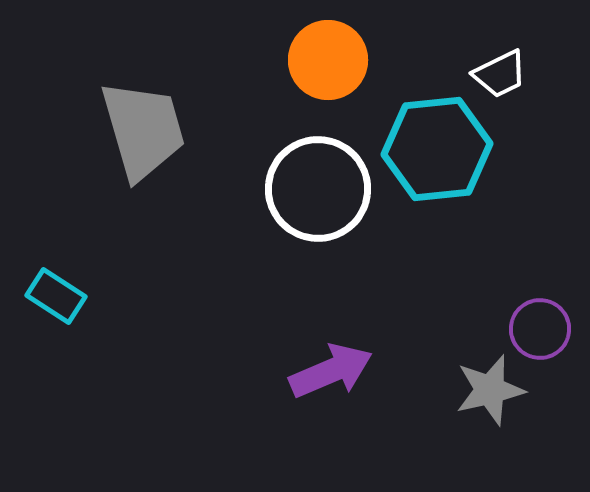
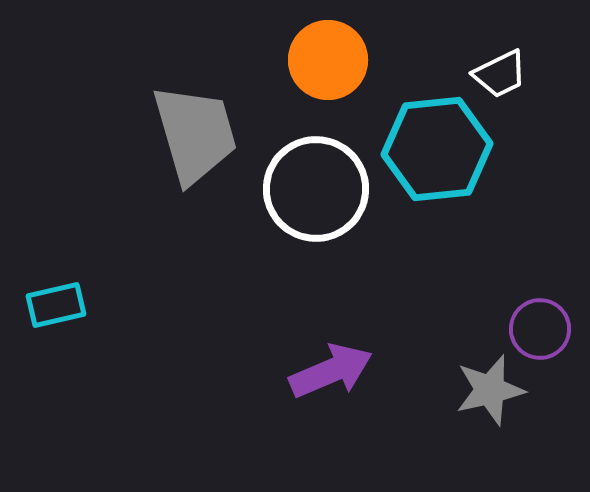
gray trapezoid: moved 52 px right, 4 px down
white circle: moved 2 px left
cyan rectangle: moved 9 px down; rotated 46 degrees counterclockwise
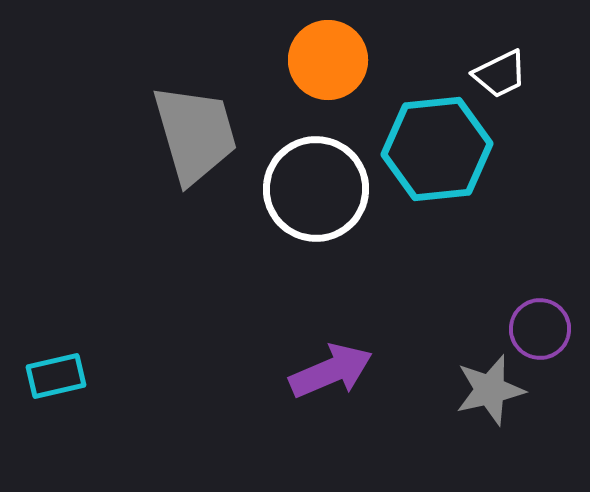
cyan rectangle: moved 71 px down
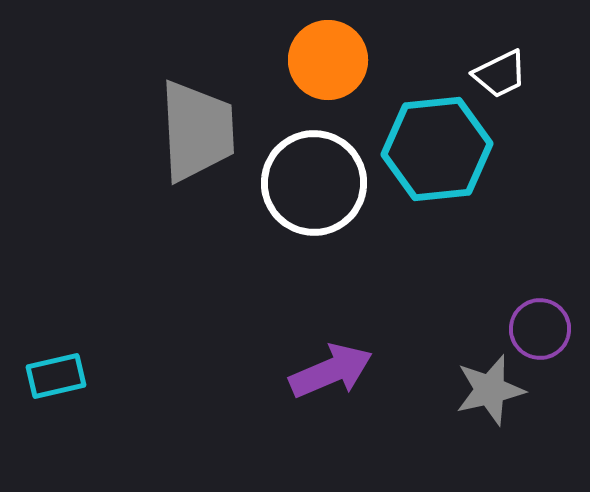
gray trapezoid: moved 2 px right, 3 px up; rotated 13 degrees clockwise
white circle: moved 2 px left, 6 px up
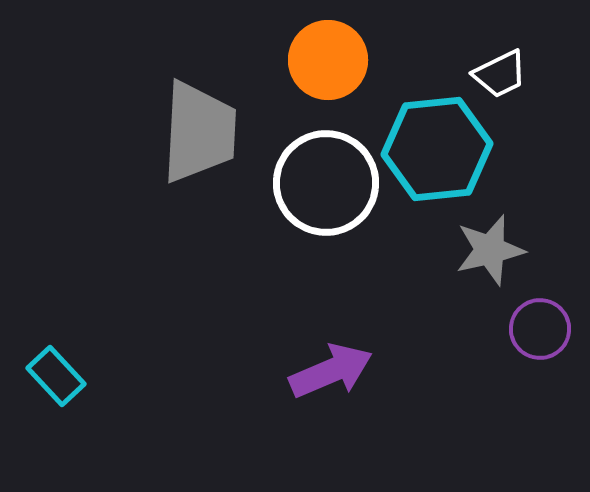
gray trapezoid: moved 2 px right, 1 px down; rotated 6 degrees clockwise
white circle: moved 12 px right
cyan rectangle: rotated 60 degrees clockwise
gray star: moved 140 px up
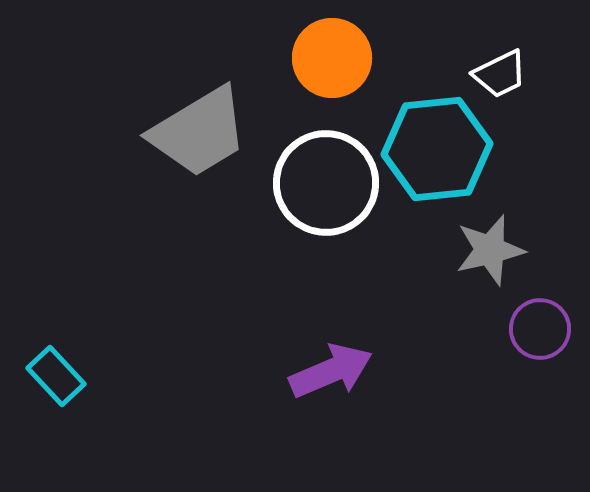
orange circle: moved 4 px right, 2 px up
gray trapezoid: rotated 56 degrees clockwise
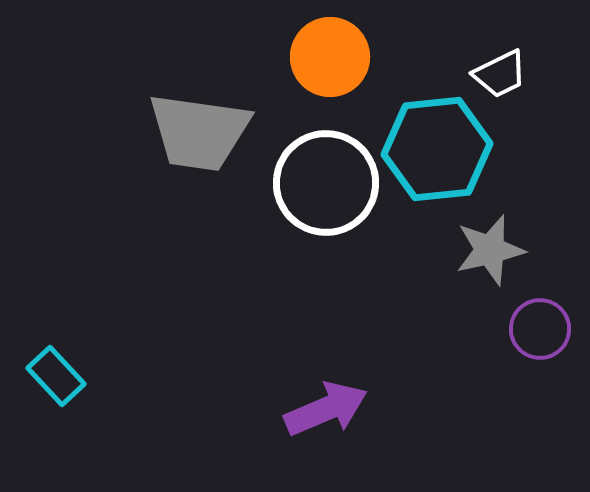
orange circle: moved 2 px left, 1 px up
gray trapezoid: rotated 39 degrees clockwise
purple arrow: moved 5 px left, 38 px down
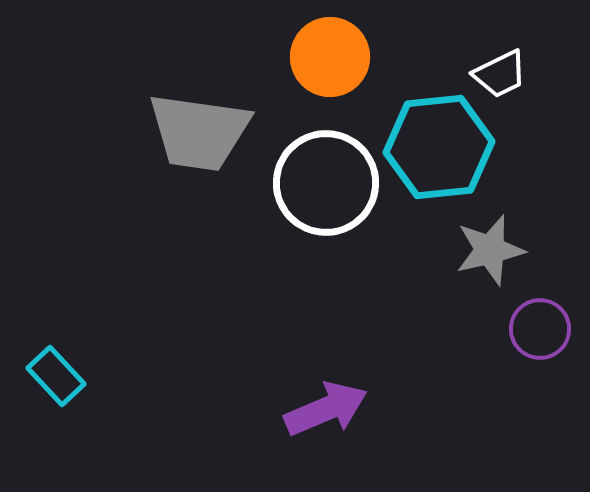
cyan hexagon: moved 2 px right, 2 px up
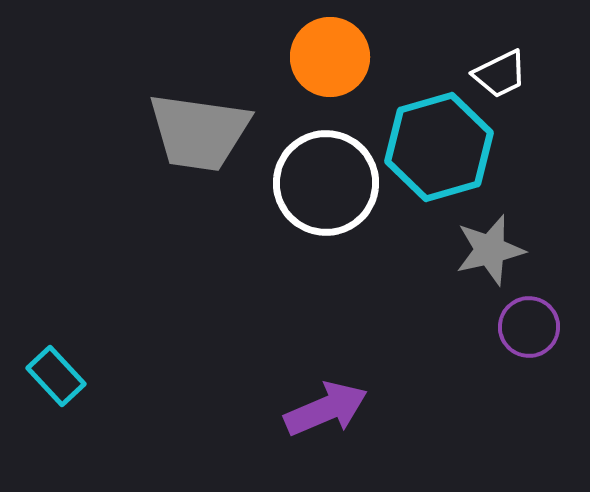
cyan hexagon: rotated 10 degrees counterclockwise
purple circle: moved 11 px left, 2 px up
